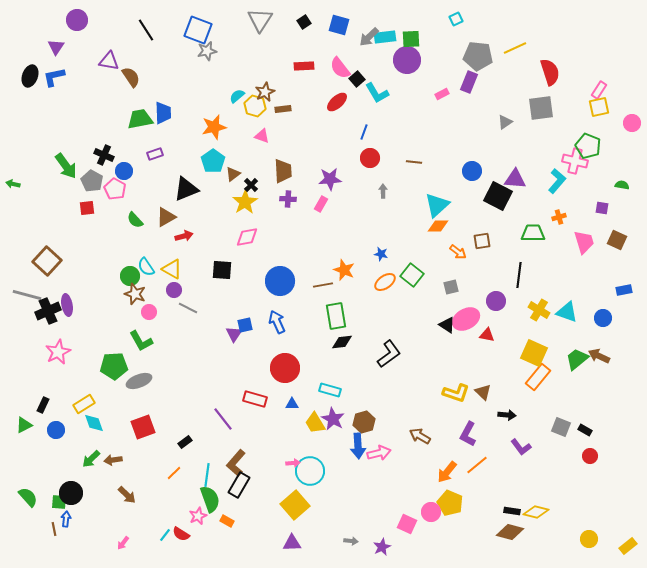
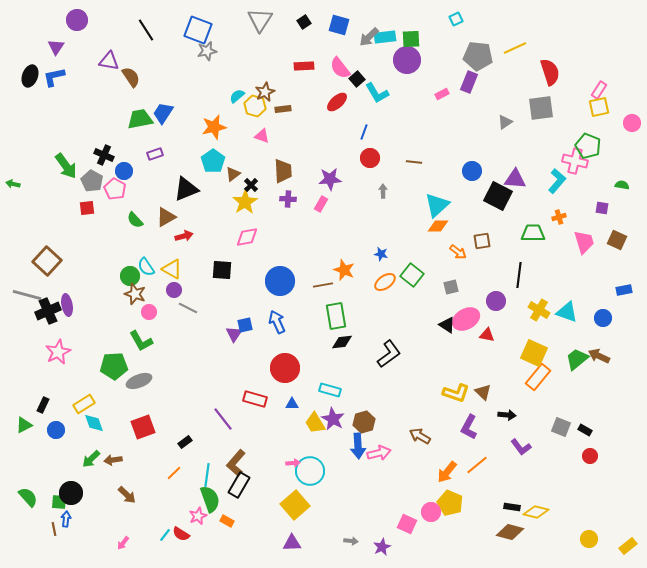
blue trapezoid at (163, 113): rotated 145 degrees counterclockwise
purple L-shape at (468, 434): moved 1 px right, 7 px up
black rectangle at (512, 511): moved 4 px up
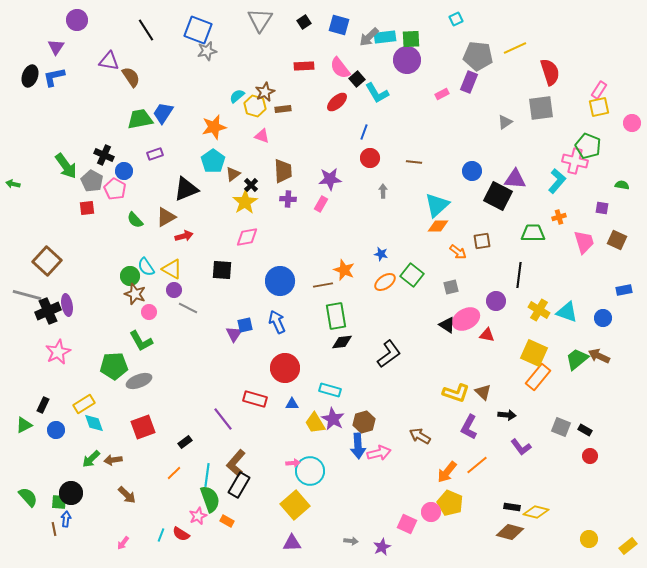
cyan line at (165, 535): moved 4 px left; rotated 16 degrees counterclockwise
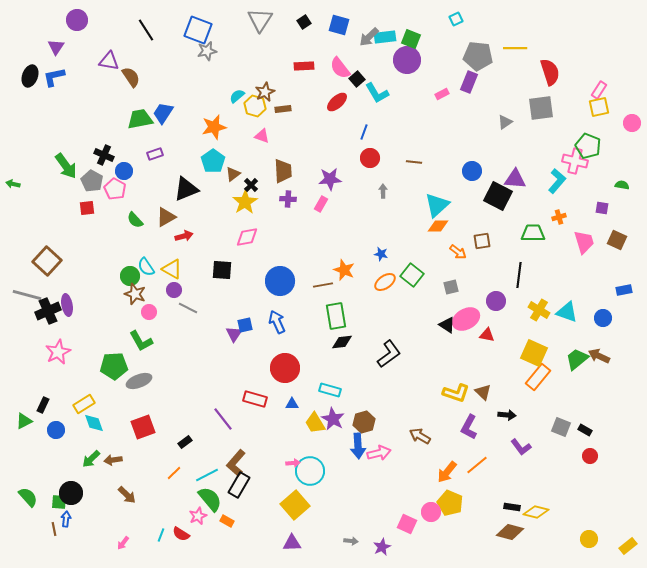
green square at (411, 39): rotated 24 degrees clockwise
yellow line at (515, 48): rotated 25 degrees clockwise
green triangle at (24, 425): moved 4 px up
cyan line at (207, 475): rotated 55 degrees clockwise
green semicircle at (210, 499): rotated 20 degrees counterclockwise
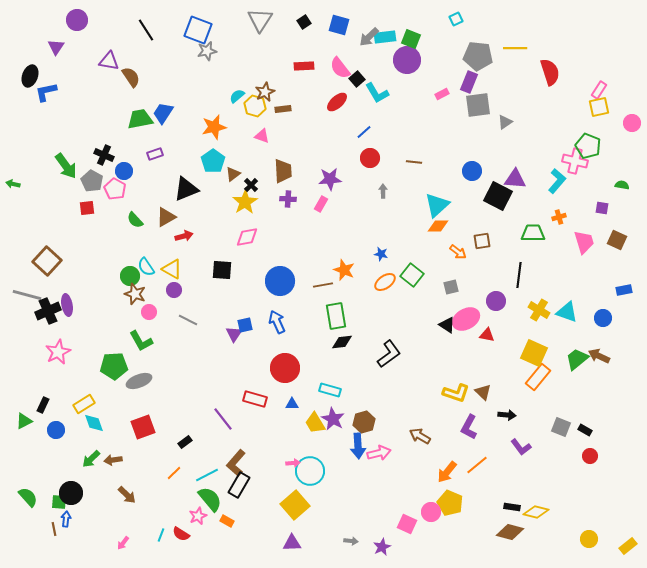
blue L-shape at (54, 77): moved 8 px left, 15 px down
gray square at (541, 108): moved 63 px left, 3 px up
blue line at (364, 132): rotated 28 degrees clockwise
gray line at (188, 308): moved 12 px down
